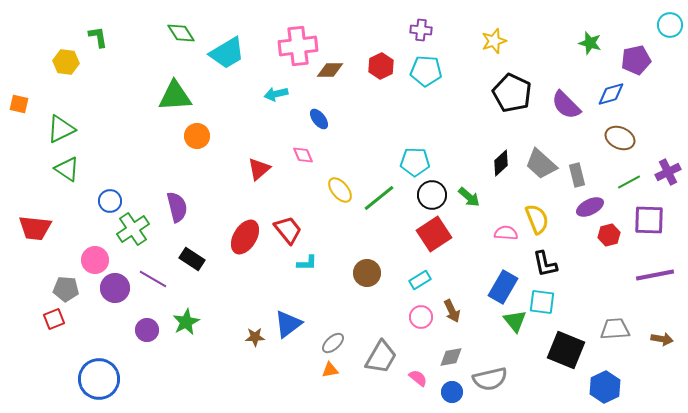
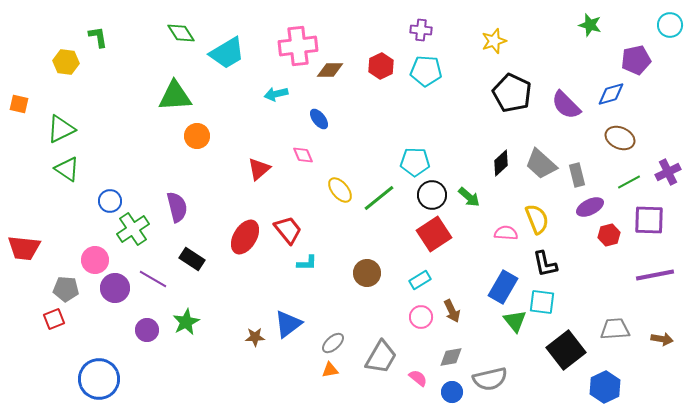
green star at (590, 43): moved 18 px up
red trapezoid at (35, 228): moved 11 px left, 20 px down
black square at (566, 350): rotated 30 degrees clockwise
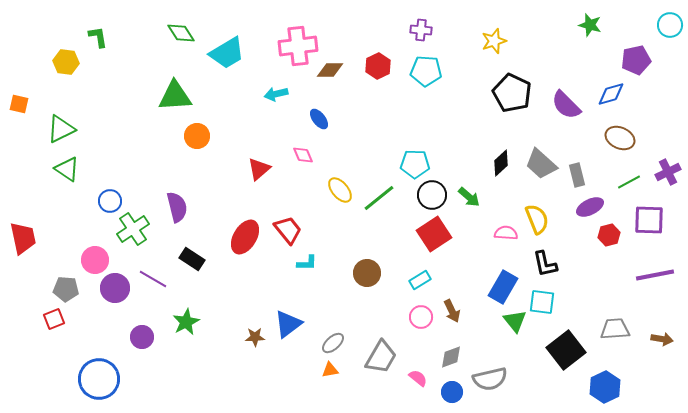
red hexagon at (381, 66): moved 3 px left
cyan pentagon at (415, 162): moved 2 px down
red trapezoid at (24, 248): moved 1 px left, 10 px up; rotated 108 degrees counterclockwise
purple circle at (147, 330): moved 5 px left, 7 px down
gray diamond at (451, 357): rotated 10 degrees counterclockwise
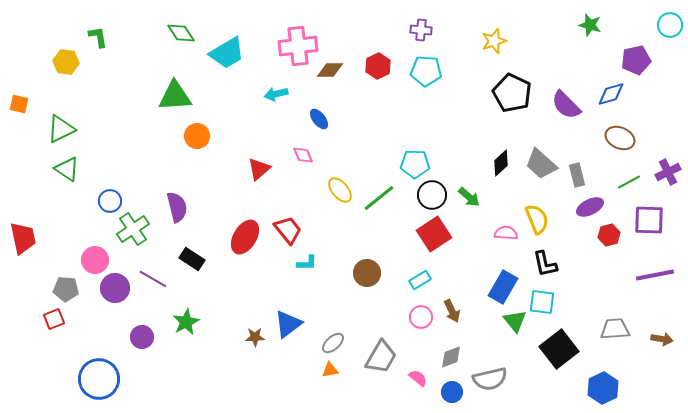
black square at (566, 350): moved 7 px left, 1 px up
blue hexagon at (605, 387): moved 2 px left, 1 px down
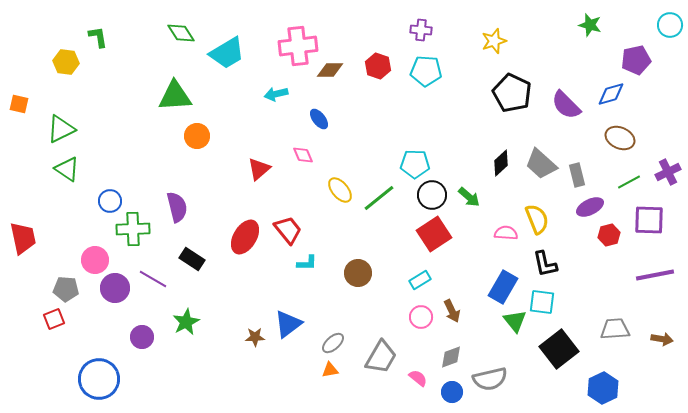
red hexagon at (378, 66): rotated 15 degrees counterclockwise
green cross at (133, 229): rotated 32 degrees clockwise
brown circle at (367, 273): moved 9 px left
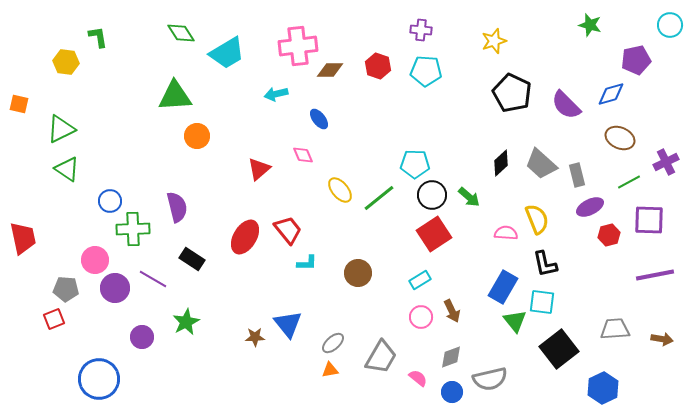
purple cross at (668, 172): moved 2 px left, 10 px up
blue triangle at (288, 324): rotated 32 degrees counterclockwise
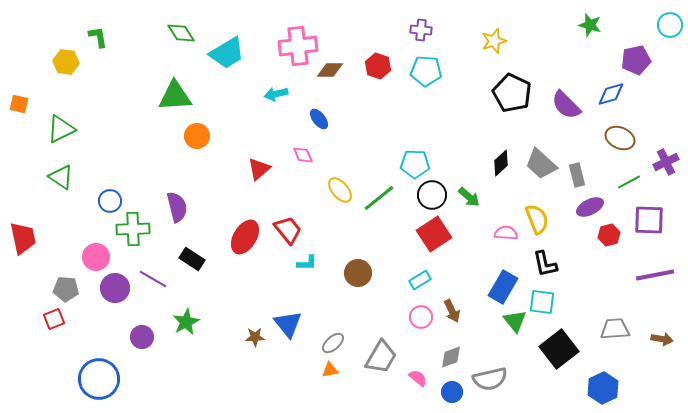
green triangle at (67, 169): moved 6 px left, 8 px down
pink circle at (95, 260): moved 1 px right, 3 px up
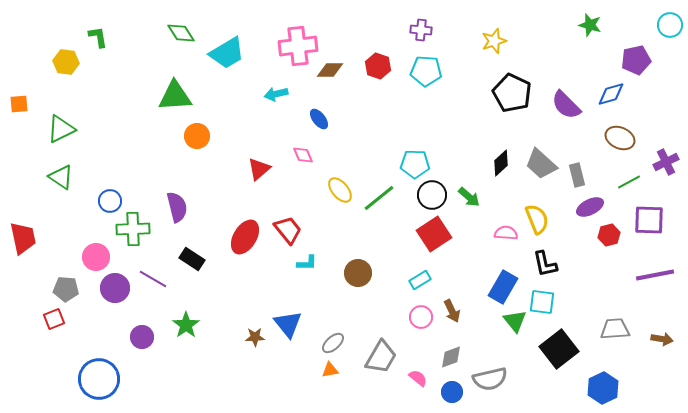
orange square at (19, 104): rotated 18 degrees counterclockwise
green star at (186, 322): moved 3 px down; rotated 8 degrees counterclockwise
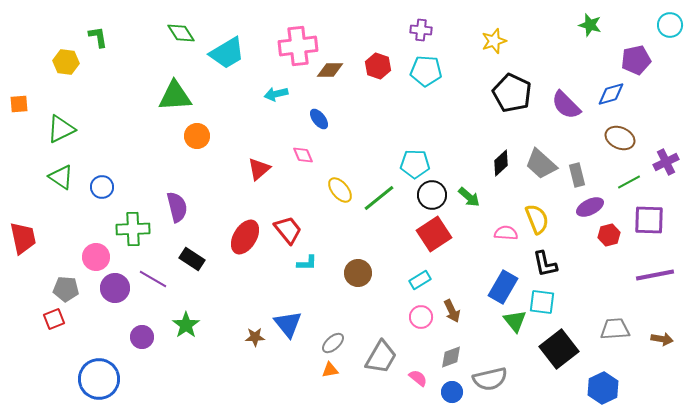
blue circle at (110, 201): moved 8 px left, 14 px up
